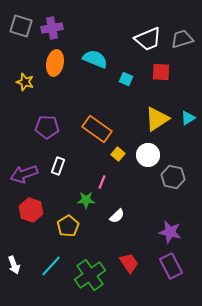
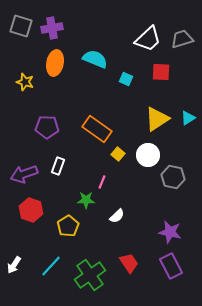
white trapezoid: rotated 20 degrees counterclockwise
white arrow: rotated 54 degrees clockwise
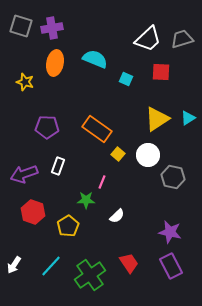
red hexagon: moved 2 px right, 2 px down
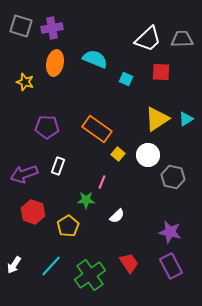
gray trapezoid: rotated 15 degrees clockwise
cyan triangle: moved 2 px left, 1 px down
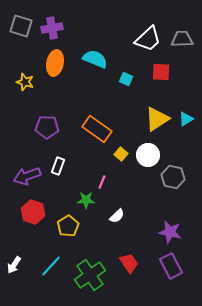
yellow square: moved 3 px right
purple arrow: moved 3 px right, 2 px down
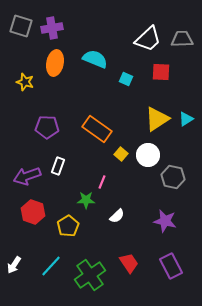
purple star: moved 5 px left, 11 px up
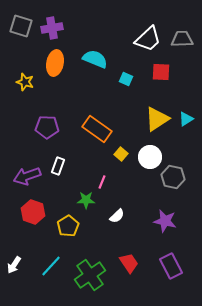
white circle: moved 2 px right, 2 px down
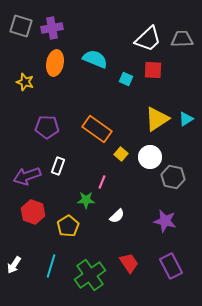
red square: moved 8 px left, 2 px up
cyan line: rotated 25 degrees counterclockwise
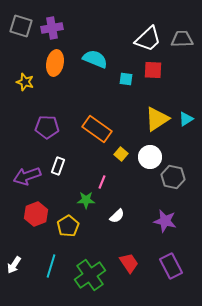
cyan square: rotated 16 degrees counterclockwise
red hexagon: moved 3 px right, 2 px down; rotated 20 degrees clockwise
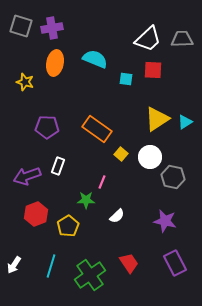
cyan triangle: moved 1 px left, 3 px down
purple rectangle: moved 4 px right, 3 px up
